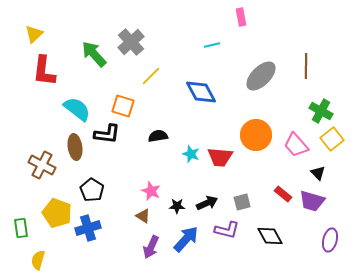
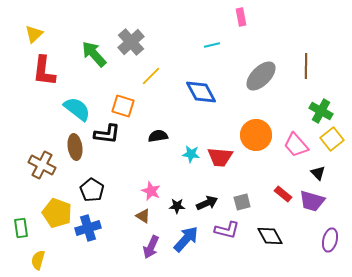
cyan star: rotated 12 degrees counterclockwise
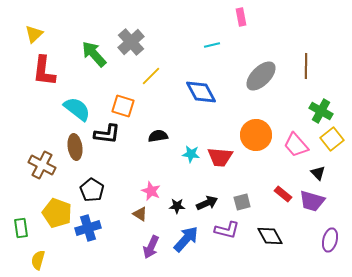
brown triangle: moved 3 px left, 2 px up
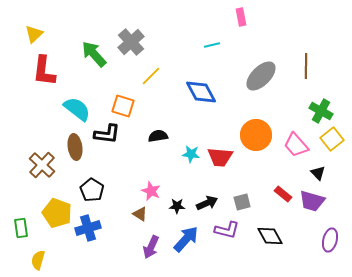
brown cross: rotated 16 degrees clockwise
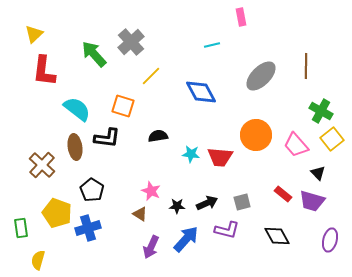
black L-shape: moved 4 px down
black diamond: moved 7 px right
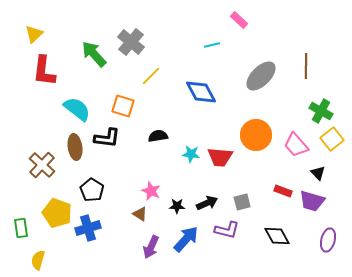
pink rectangle: moved 2 px left, 3 px down; rotated 36 degrees counterclockwise
gray cross: rotated 8 degrees counterclockwise
red rectangle: moved 3 px up; rotated 18 degrees counterclockwise
purple ellipse: moved 2 px left
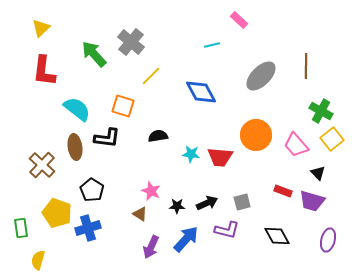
yellow triangle: moved 7 px right, 6 px up
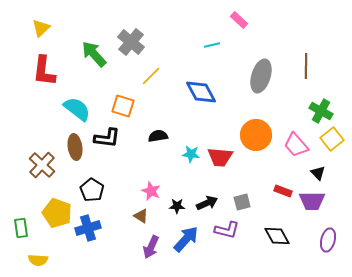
gray ellipse: rotated 28 degrees counterclockwise
purple trapezoid: rotated 16 degrees counterclockwise
brown triangle: moved 1 px right, 2 px down
yellow semicircle: rotated 102 degrees counterclockwise
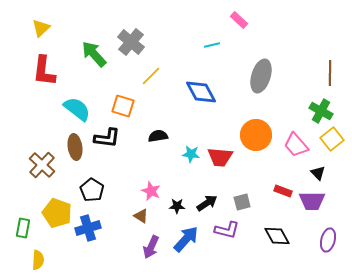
brown line: moved 24 px right, 7 px down
black arrow: rotated 10 degrees counterclockwise
green rectangle: moved 2 px right; rotated 18 degrees clockwise
yellow semicircle: rotated 90 degrees counterclockwise
